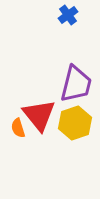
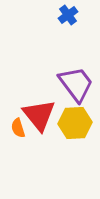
purple trapezoid: rotated 51 degrees counterclockwise
yellow hexagon: rotated 16 degrees clockwise
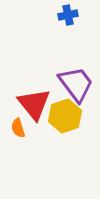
blue cross: rotated 24 degrees clockwise
red triangle: moved 5 px left, 11 px up
yellow hexagon: moved 10 px left, 7 px up; rotated 16 degrees counterclockwise
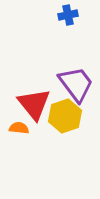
orange semicircle: moved 1 px right; rotated 114 degrees clockwise
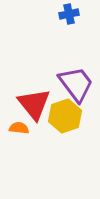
blue cross: moved 1 px right, 1 px up
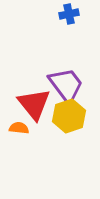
purple trapezoid: moved 10 px left, 1 px down
yellow hexagon: moved 4 px right
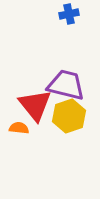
purple trapezoid: rotated 39 degrees counterclockwise
red triangle: moved 1 px right, 1 px down
